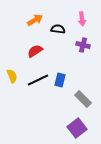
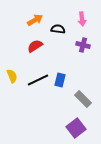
red semicircle: moved 5 px up
purple square: moved 1 px left
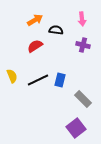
black semicircle: moved 2 px left, 1 px down
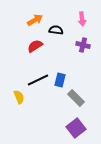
yellow semicircle: moved 7 px right, 21 px down
gray rectangle: moved 7 px left, 1 px up
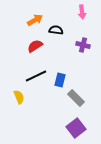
pink arrow: moved 7 px up
black line: moved 2 px left, 4 px up
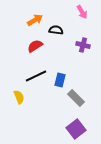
pink arrow: rotated 24 degrees counterclockwise
purple square: moved 1 px down
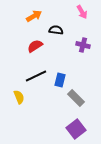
orange arrow: moved 1 px left, 4 px up
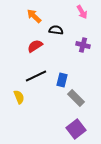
orange arrow: rotated 105 degrees counterclockwise
blue rectangle: moved 2 px right
